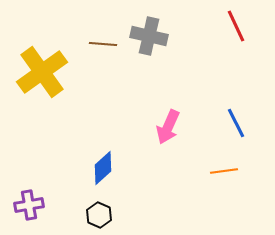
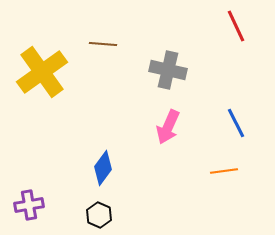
gray cross: moved 19 px right, 34 px down
blue diamond: rotated 12 degrees counterclockwise
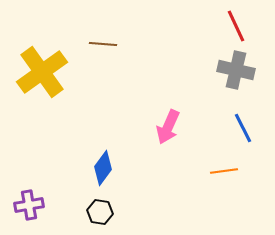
gray cross: moved 68 px right
blue line: moved 7 px right, 5 px down
black hexagon: moved 1 px right, 3 px up; rotated 15 degrees counterclockwise
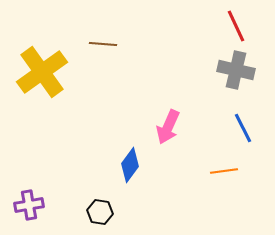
blue diamond: moved 27 px right, 3 px up
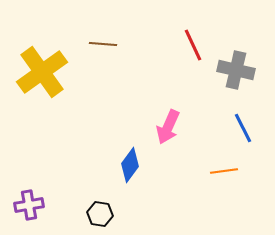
red line: moved 43 px left, 19 px down
black hexagon: moved 2 px down
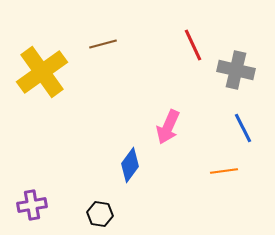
brown line: rotated 20 degrees counterclockwise
purple cross: moved 3 px right
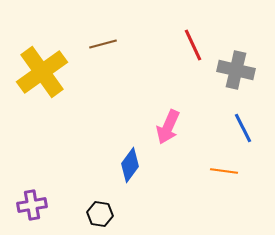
orange line: rotated 16 degrees clockwise
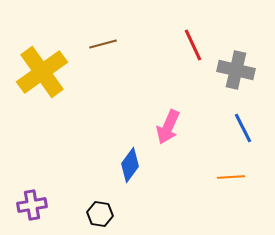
orange line: moved 7 px right, 6 px down; rotated 12 degrees counterclockwise
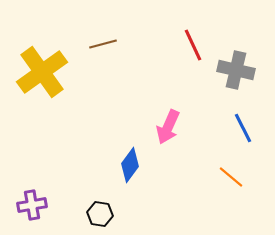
orange line: rotated 44 degrees clockwise
